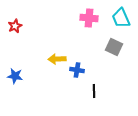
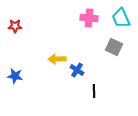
red star: rotated 24 degrees clockwise
blue cross: rotated 24 degrees clockwise
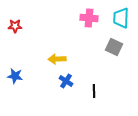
cyan trapezoid: rotated 25 degrees clockwise
blue cross: moved 11 px left, 11 px down
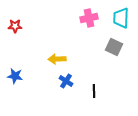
pink cross: rotated 18 degrees counterclockwise
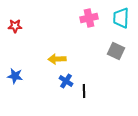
gray square: moved 2 px right, 4 px down
black line: moved 10 px left
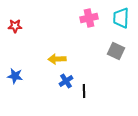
blue cross: rotated 24 degrees clockwise
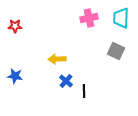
blue cross: rotated 16 degrees counterclockwise
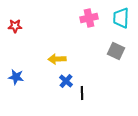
blue star: moved 1 px right, 1 px down
black line: moved 2 px left, 2 px down
